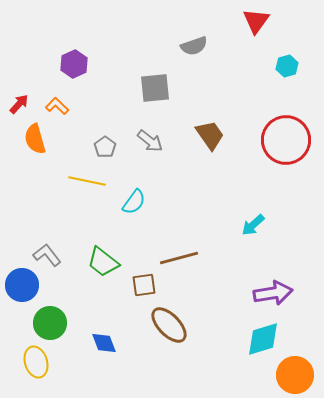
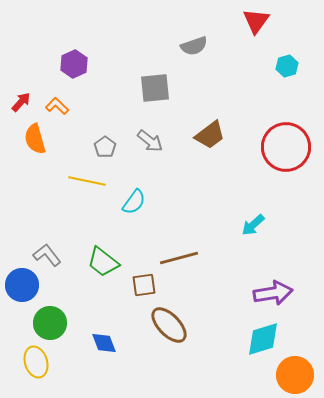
red arrow: moved 2 px right, 2 px up
brown trapezoid: rotated 88 degrees clockwise
red circle: moved 7 px down
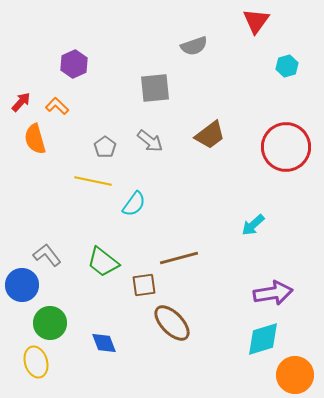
yellow line: moved 6 px right
cyan semicircle: moved 2 px down
brown ellipse: moved 3 px right, 2 px up
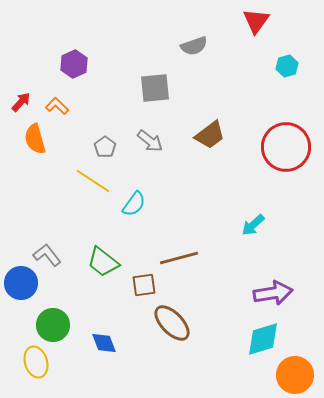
yellow line: rotated 21 degrees clockwise
blue circle: moved 1 px left, 2 px up
green circle: moved 3 px right, 2 px down
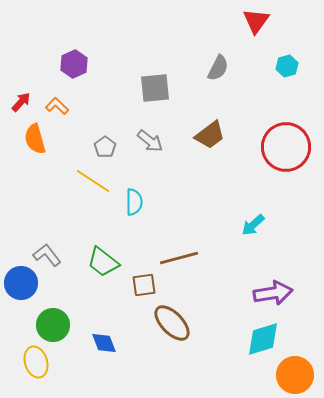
gray semicircle: moved 24 px right, 22 px down; rotated 44 degrees counterclockwise
cyan semicircle: moved 2 px up; rotated 36 degrees counterclockwise
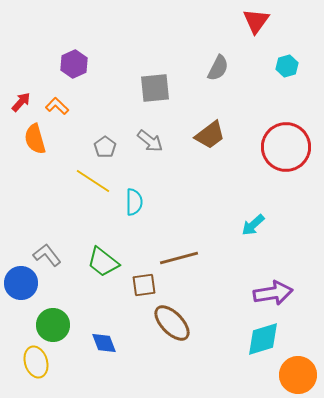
orange circle: moved 3 px right
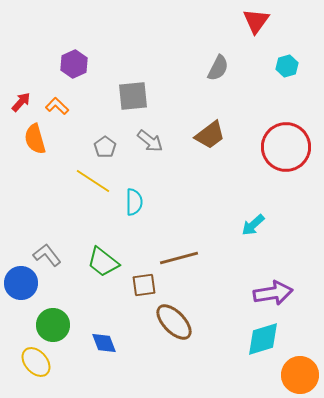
gray square: moved 22 px left, 8 px down
brown ellipse: moved 2 px right, 1 px up
yellow ellipse: rotated 24 degrees counterclockwise
orange circle: moved 2 px right
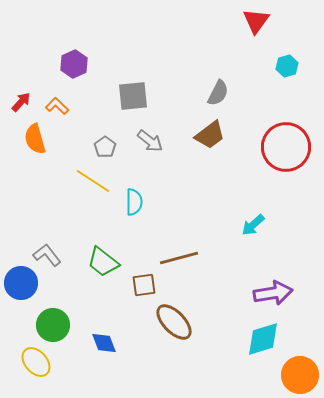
gray semicircle: moved 25 px down
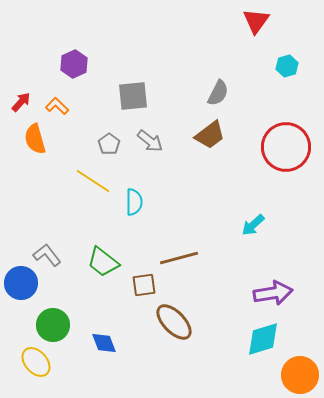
gray pentagon: moved 4 px right, 3 px up
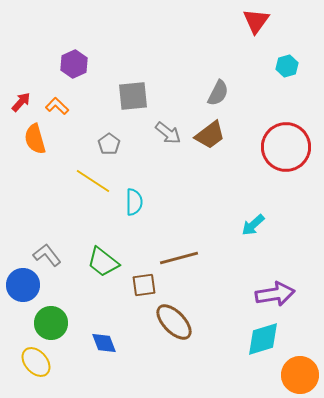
gray arrow: moved 18 px right, 8 px up
blue circle: moved 2 px right, 2 px down
purple arrow: moved 2 px right, 1 px down
green circle: moved 2 px left, 2 px up
